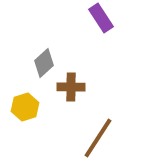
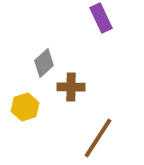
purple rectangle: rotated 8 degrees clockwise
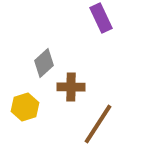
brown line: moved 14 px up
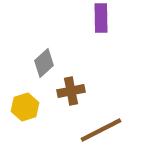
purple rectangle: rotated 24 degrees clockwise
brown cross: moved 4 px down; rotated 12 degrees counterclockwise
brown line: moved 3 px right, 6 px down; rotated 30 degrees clockwise
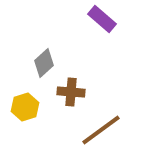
purple rectangle: moved 1 px right, 1 px down; rotated 48 degrees counterclockwise
brown cross: moved 1 px down; rotated 16 degrees clockwise
brown line: rotated 9 degrees counterclockwise
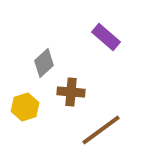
purple rectangle: moved 4 px right, 18 px down
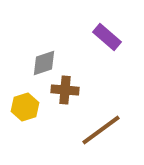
purple rectangle: moved 1 px right
gray diamond: rotated 24 degrees clockwise
brown cross: moved 6 px left, 2 px up
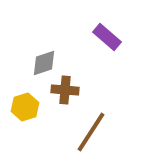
brown line: moved 10 px left, 2 px down; rotated 21 degrees counterclockwise
